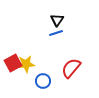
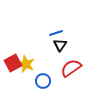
black triangle: moved 3 px right, 25 px down
yellow star: rotated 30 degrees clockwise
red semicircle: rotated 15 degrees clockwise
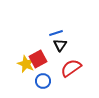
red square: moved 25 px right, 4 px up
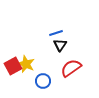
red square: moved 25 px left, 7 px down
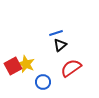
black triangle: rotated 16 degrees clockwise
blue circle: moved 1 px down
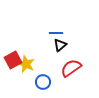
blue line: rotated 16 degrees clockwise
red square: moved 6 px up
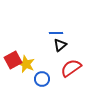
blue circle: moved 1 px left, 3 px up
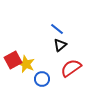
blue line: moved 1 px right, 4 px up; rotated 40 degrees clockwise
